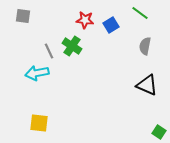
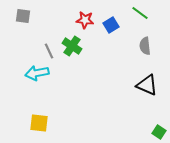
gray semicircle: rotated 18 degrees counterclockwise
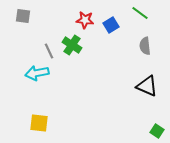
green cross: moved 1 px up
black triangle: moved 1 px down
green square: moved 2 px left, 1 px up
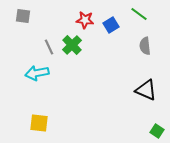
green line: moved 1 px left, 1 px down
green cross: rotated 12 degrees clockwise
gray line: moved 4 px up
black triangle: moved 1 px left, 4 px down
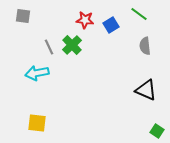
yellow square: moved 2 px left
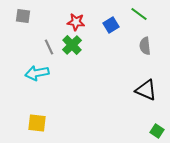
red star: moved 9 px left, 2 px down
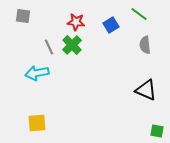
gray semicircle: moved 1 px up
yellow square: rotated 12 degrees counterclockwise
green square: rotated 24 degrees counterclockwise
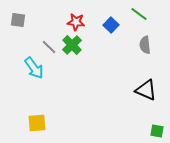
gray square: moved 5 px left, 4 px down
blue square: rotated 14 degrees counterclockwise
gray line: rotated 21 degrees counterclockwise
cyan arrow: moved 3 px left, 5 px up; rotated 115 degrees counterclockwise
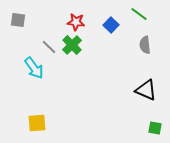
green square: moved 2 px left, 3 px up
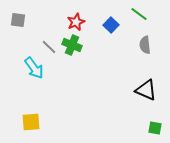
red star: rotated 30 degrees counterclockwise
green cross: rotated 24 degrees counterclockwise
yellow square: moved 6 px left, 1 px up
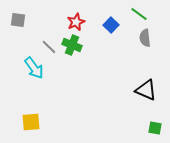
gray semicircle: moved 7 px up
